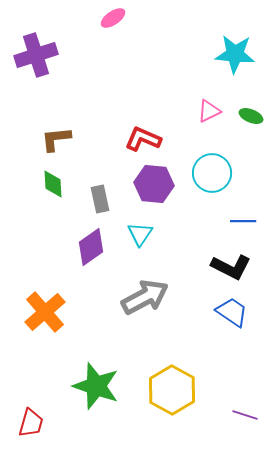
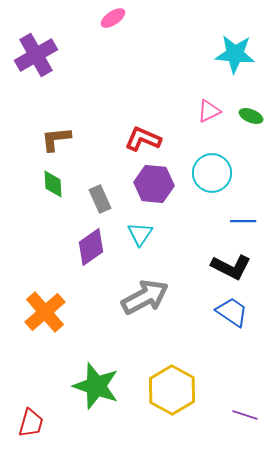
purple cross: rotated 12 degrees counterclockwise
gray rectangle: rotated 12 degrees counterclockwise
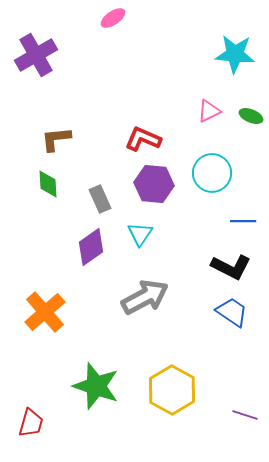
green diamond: moved 5 px left
